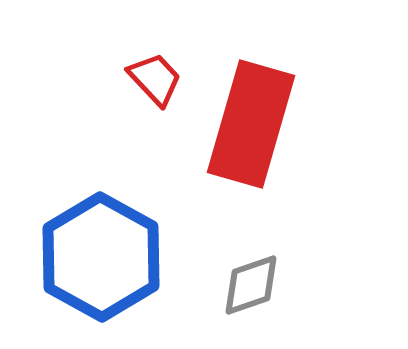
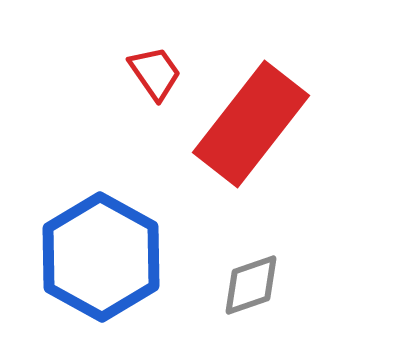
red trapezoid: moved 6 px up; rotated 8 degrees clockwise
red rectangle: rotated 22 degrees clockwise
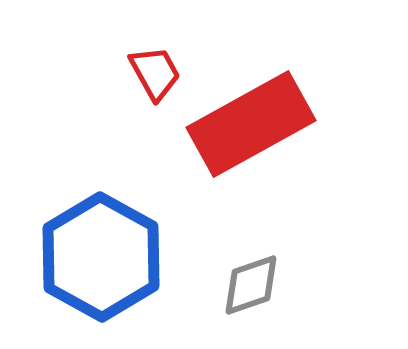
red trapezoid: rotated 6 degrees clockwise
red rectangle: rotated 23 degrees clockwise
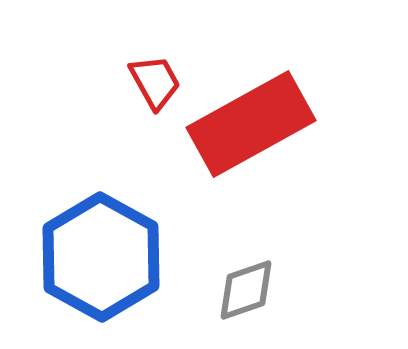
red trapezoid: moved 9 px down
gray diamond: moved 5 px left, 5 px down
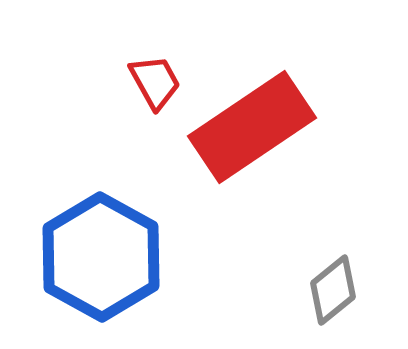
red rectangle: moved 1 px right, 3 px down; rotated 5 degrees counterclockwise
gray diamond: moved 87 px right; rotated 20 degrees counterclockwise
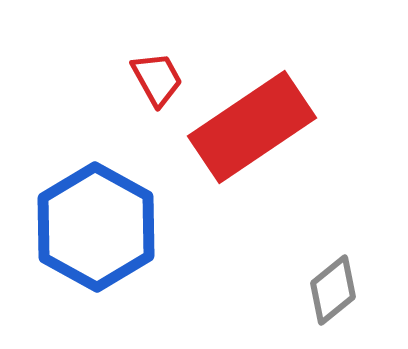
red trapezoid: moved 2 px right, 3 px up
blue hexagon: moved 5 px left, 30 px up
